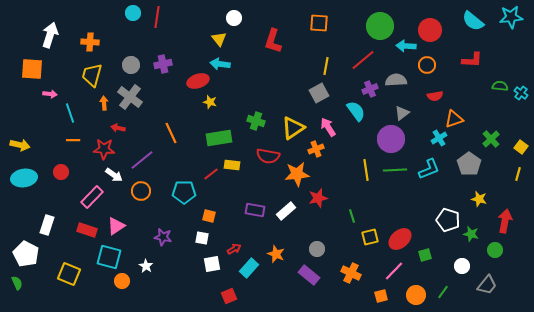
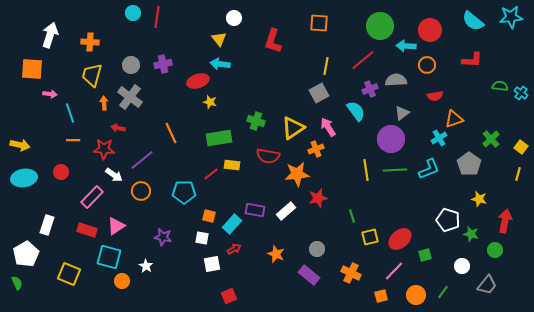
white pentagon at (26, 254): rotated 15 degrees clockwise
cyan rectangle at (249, 268): moved 17 px left, 44 px up
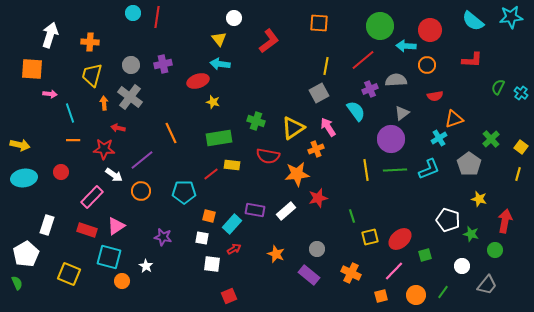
red L-shape at (273, 41): moved 4 px left; rotated 145 degrees counterclockwise
green semicircle at (500, 86): moved 2 px left, 1 px down; rotated 70 degrees counterclockwise
yellow star at (210, 102): moved 3 px right
white square at (212, 264): rotated 18 degrees clockwise
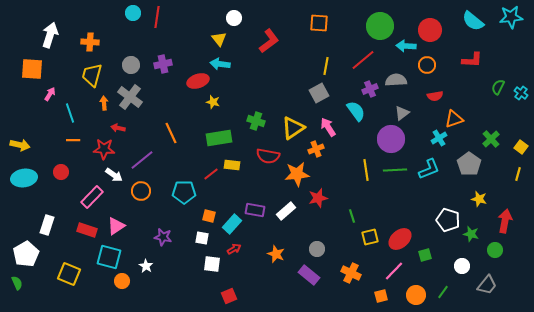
pink arrow at (50, 94): rotated 64 degrees counterclockwise
